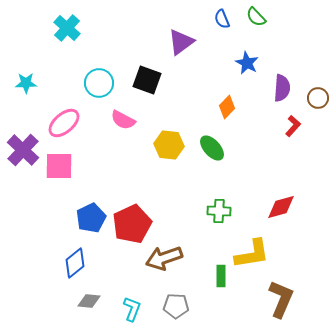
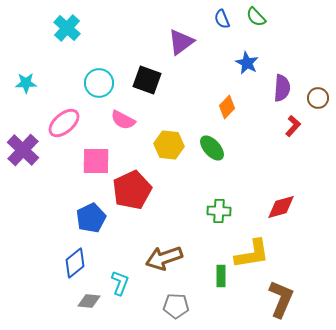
pink square: moved 37 px right, 5 px up
red pentagon: moved 34 px up
cyan L-shape: moved 12 px left, 26 px up
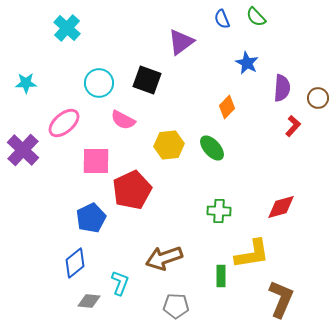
yellow hexagon: rotated 12 degrees counterclockwise
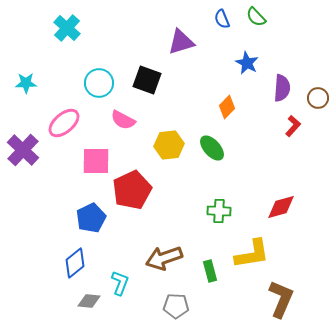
purple triangle: rotated 20 degrees clockwise
green rectangle: moved 11 px left, 5 px up; rotated 15 degrees counterclockwise
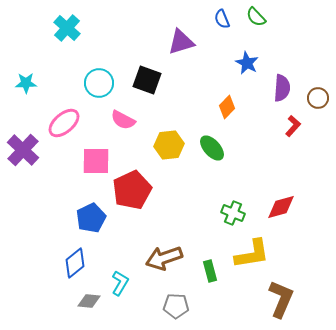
green cross: moved 14 px right, 2 px down; rotated 20 degrees clockwise
cyan L-shape: rotated 10 degrees clockwise
